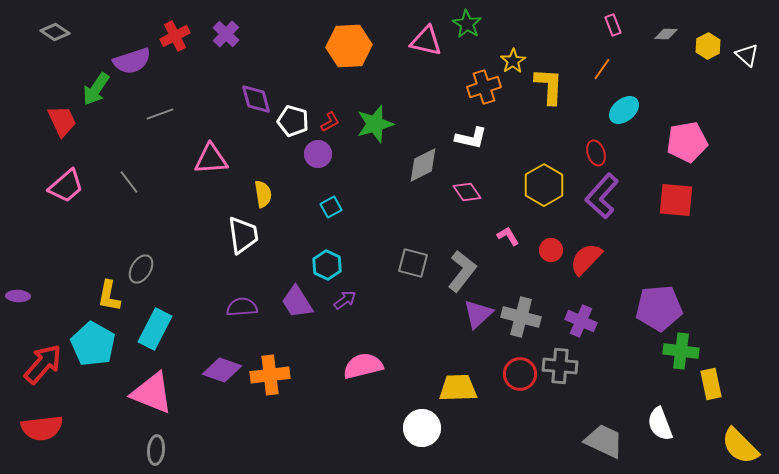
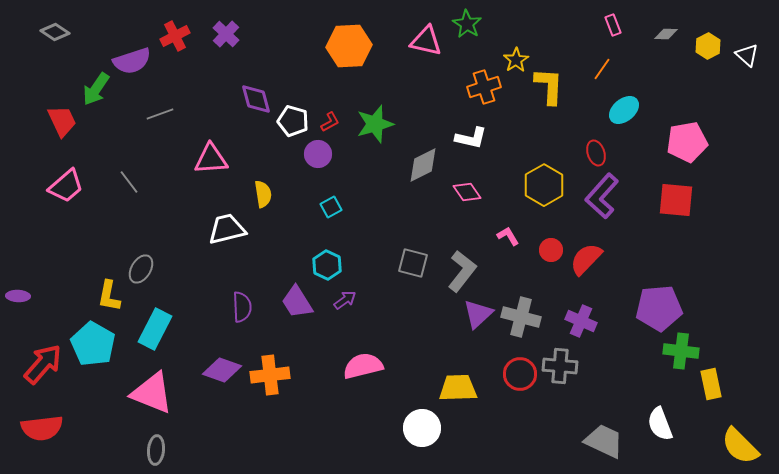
yellow star at (513, 61): moved 3 px right, 1 px up
white trapezoid at (243, 235): moved 16 px left, 6 px up; rotated 96 degrees counterclockwise
purple semicircle at (242, 307): rotated 92 degrees clockwise
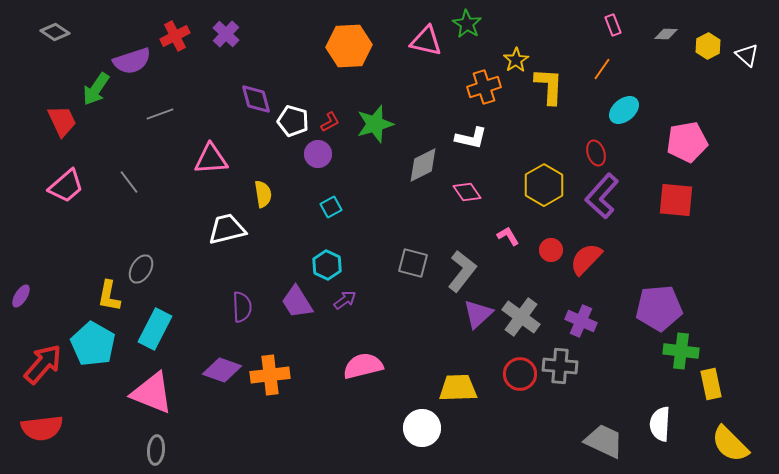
purple ellipse at (18, 296): moved 3 px right; rotated 60 degrees counterclockwise
gray cross at (521, 317): rotated 21 degrees clockwise
white semicircle at (660, 424): rotated 24 degrees clockwise
yellow semicircle at (740, 446): moved 10 px left, 2 px up
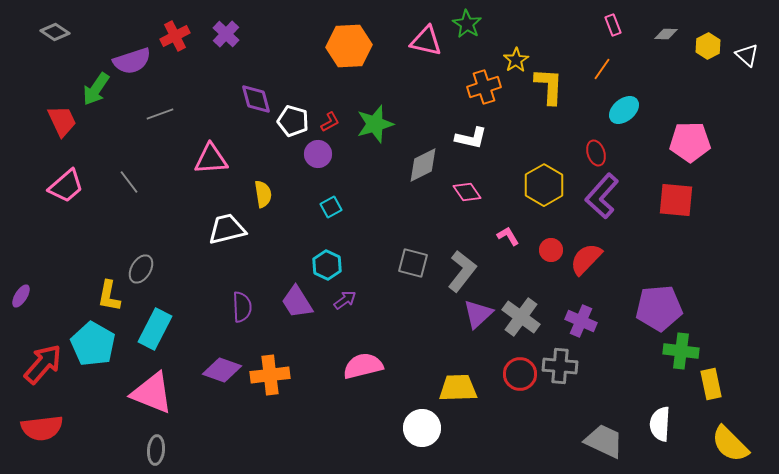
pink pentagon at (687, 142): moved 3 px right; rotated 9 degrees clockwise
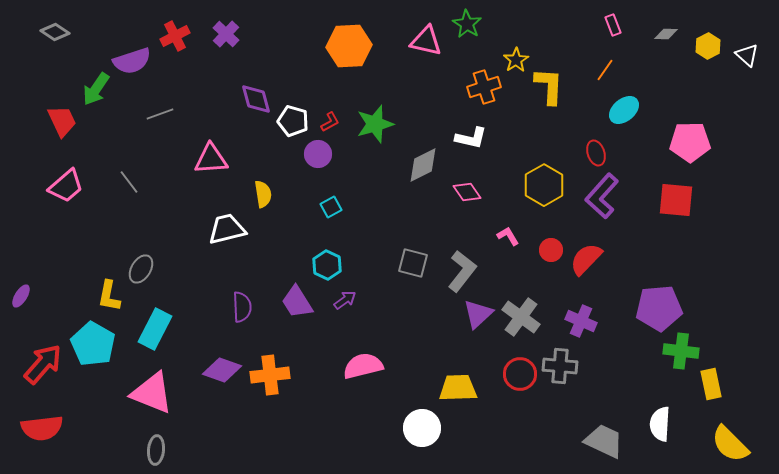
orange line at (602, 69): moved 3 px right, 1 px down
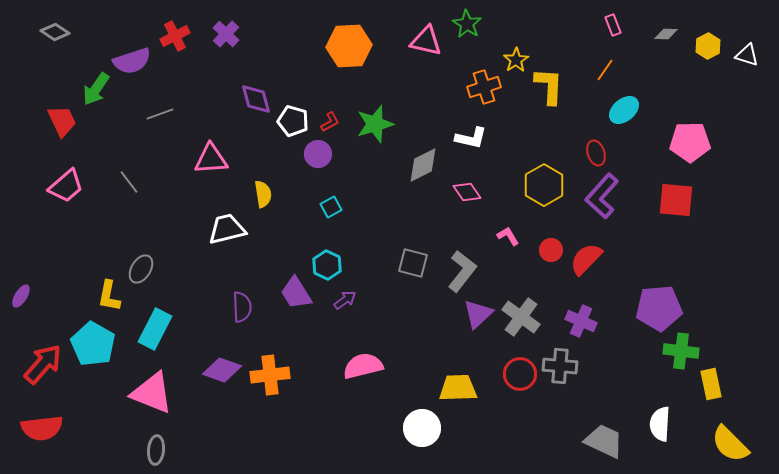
white triangle at (747, 55): rotated 25 degrees counterclockwise
purple trapezoid at (297, 302): moved 1 px left, 9 px up
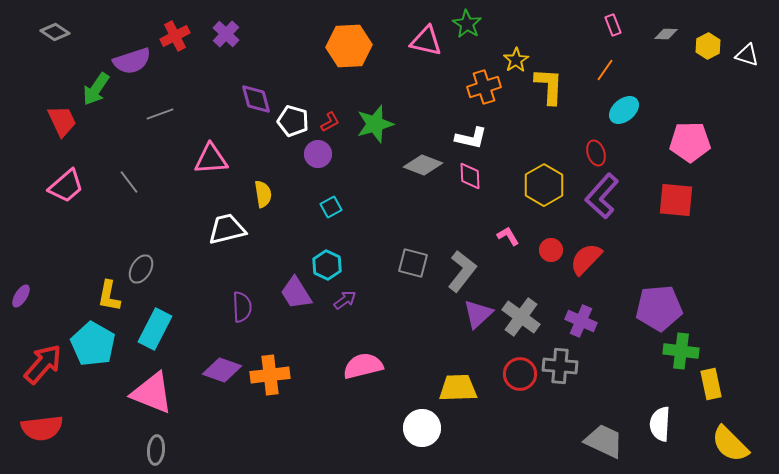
gray diamond at (423, 165): rotated 48 degrees clockwise
pink diamond at (467, 192): moved 3 px right, 16 px up; rotated 32 degrees clockwise
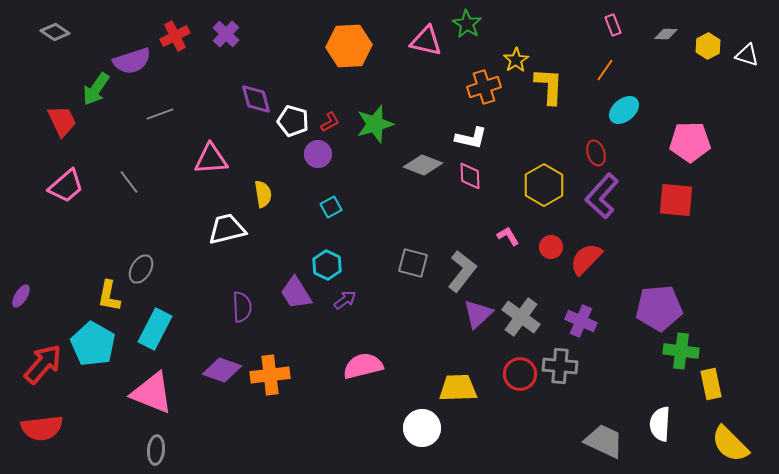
red circle at (551, 250): moved 3 px up
